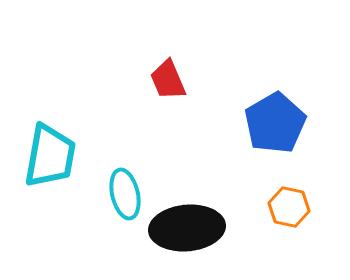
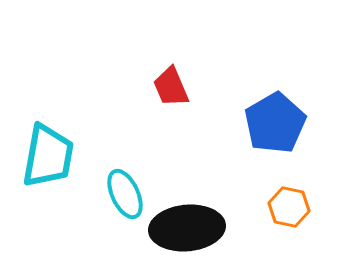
red trapezoid: moved 3 px right, 7 px down
cyan trapezoid: moved 2 px left
cyan ellipse: rotated 12 degrees counterclockwise
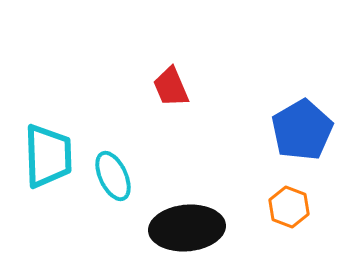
blue pentagon: moved 27 px right, 7 px down
cyan trapezoid: rotated 12 degrees counterclockwise
cyan ellipse: moved 12 px left, 18 px up
orange hexagon: rotated 9 degrees clockwise
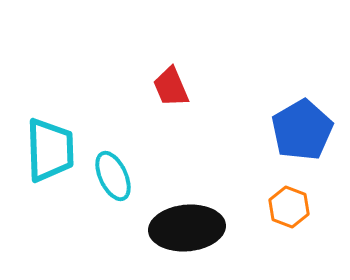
cyan trapezoid: moved 2 px right, 6 px up
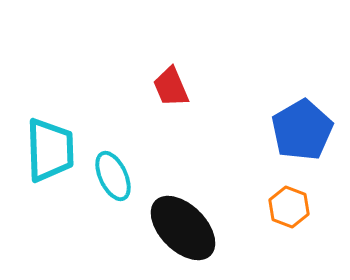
black ellipse: moved 4 px left; rotated 50 degrees clockwise
